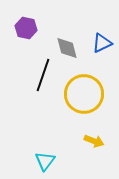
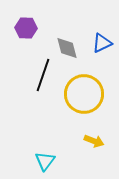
purple hexagon: rotated 10 degrees counterclockwise
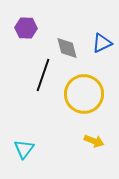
cyan triangle: moved 21 px left, 12 px up
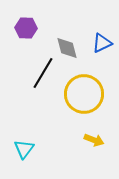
black line: moved 2 px up; rotated 12 degrees clockwise
yellow arrow: moved 1 px up
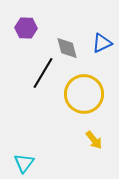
yellow arrow: rotated 30 degrees clockwise
cyan triangle: moved 14 px down
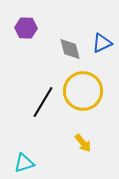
gray diamond: moved 3 px right, 1 px down
black line: moved 29 px down
yellow circle: moved 1 px left, 3 px up
yellow arrow: moved 11 px left, 3 px down
cyan triangle: rotated 35 degrees clockwise
